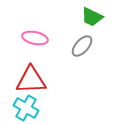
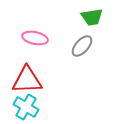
green trapezoid: rotated 35 degrees counterclockwise
red triangle: moved 4 px left
cyan cross: moved 1 px up
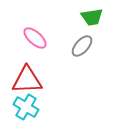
pink ellipse: rotated 30 degrees clockwise
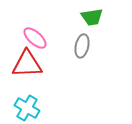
gray ellipse: rotated 30 degrees counterclockwise
red triangle: moved 16 px up
cyan cross: moved 1 px right, 1 px down
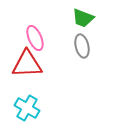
green trapezoid: moved 9 px left, 1 px down; rotated 30 degrees clockwise
pink ellipse: rotated 25 degrees clockwise
gray ellipse: rotated 25 degrees counterclockwise
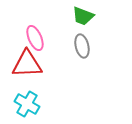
green trapezoid: moved 2 px up
cyan cross: moved 4 px up
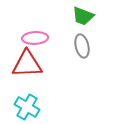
pink ellipse: rotated 70 degrees counterclockwise
cyan cross: moved 3 px down
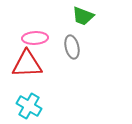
gray ellipse: moved 10 px left, 1 px down
cyan cross: moved 2 px right, 1 px up
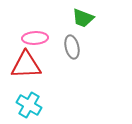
green trapezoid: moved 2 px down
red triangle: moved 1 px left, 1 px down
cyan cross: moved 1 px up
